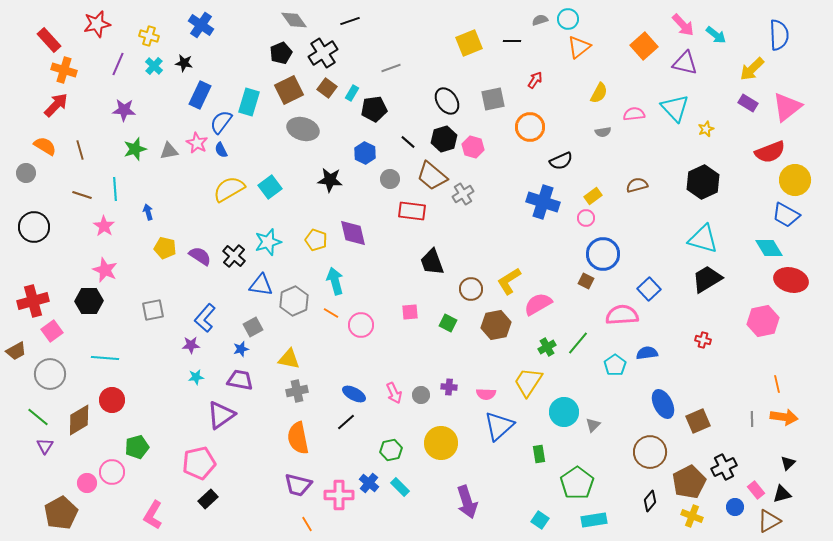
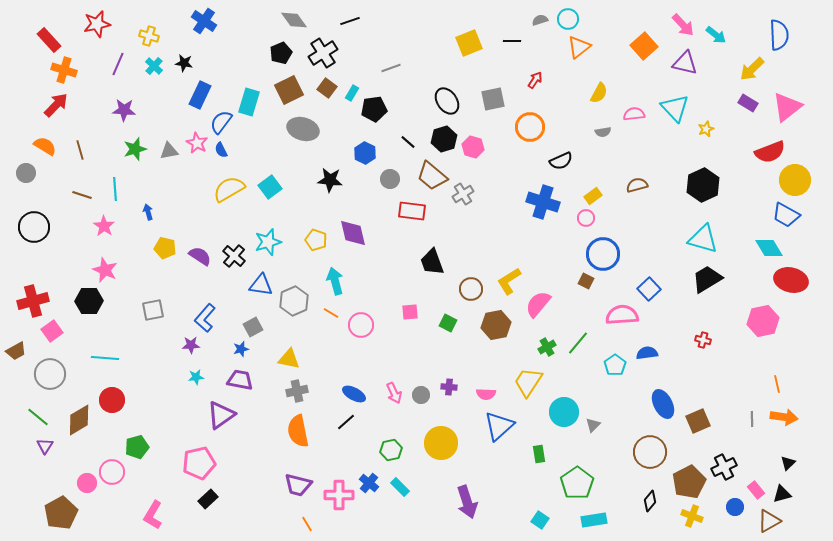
blue cross at (201, 25): moved 3 px right, 4 px up
black hexagon at (703, 182): moved 3 px down
pink semicircle at (538, 304): rotated 20 degrees counterclockwise
orange semicircle at (298, 438): moved 7 px up
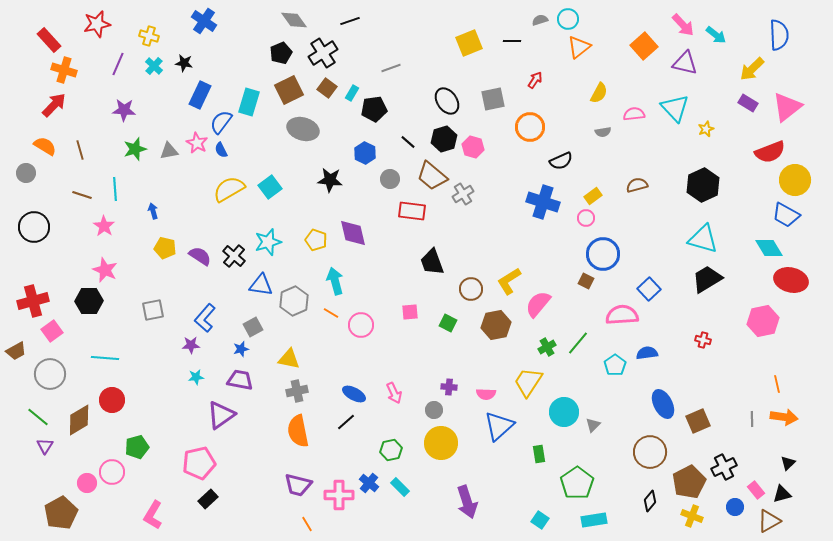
red arrow at (56, 105): moved 2 px left
blue arrow at (148, 212): moved 5 px right, 1 px up
gray circle at (421, 395): moved 13 px right, 15 px down
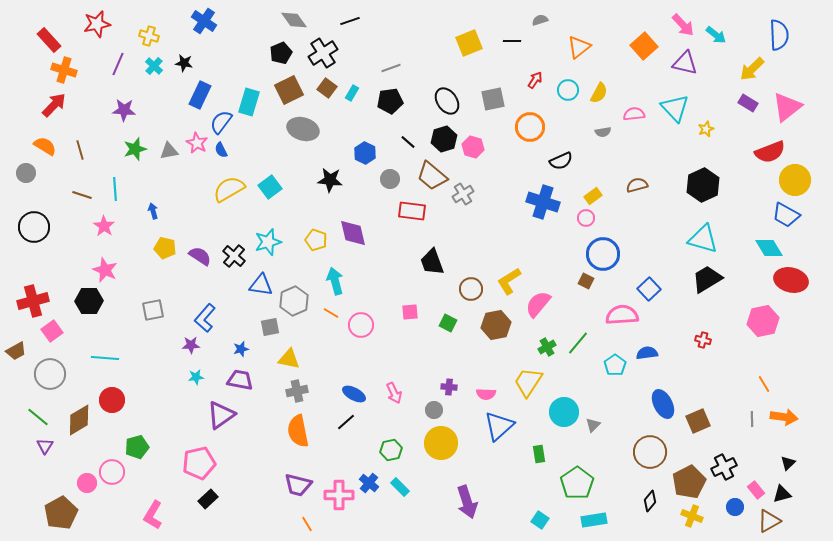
cyan circle at (568, 19): moved 71 px down
black pentagon at (374, 109): moved 16 px right, 8 px up
gray square at (253, 327): moved 17 px right; rotated 18 degrees clockwise
orange line at (777, 384): moved 13 px left; rotated 18 degrees counterclockwise
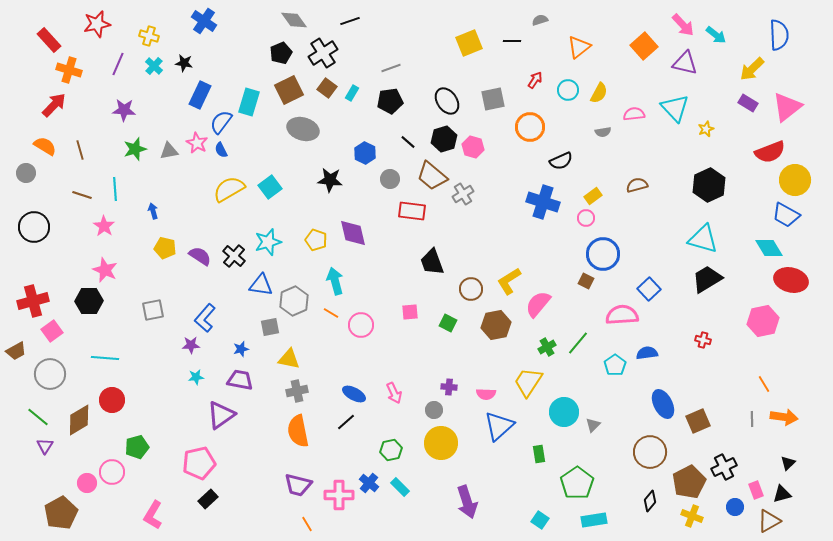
orange cross at (64, 70): moved 5 px right
black hexagon at (703, 185): moved 6 px right
pink rectangle at (756, 490): rotated 18 degrees clockwise
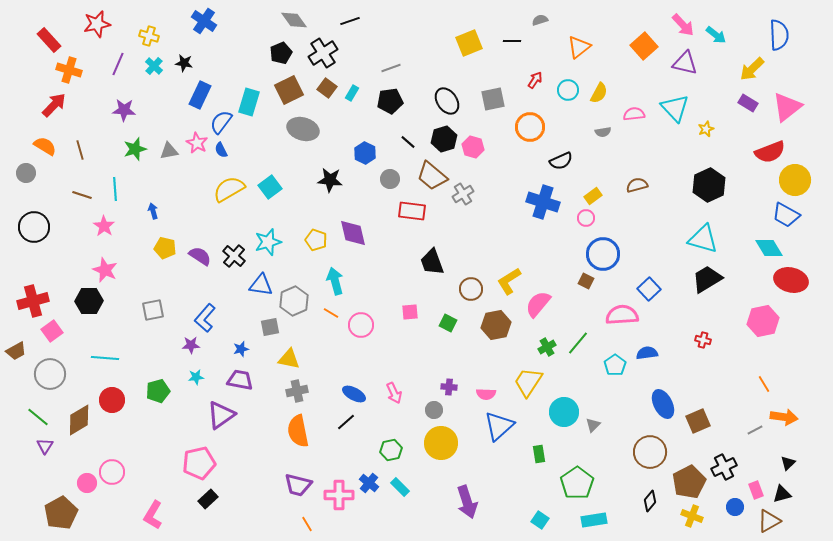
gray line at (752, 419): moved 3 px right, 11 px down; rotated 63 degrees clockwise
green pentagon at (137, 447): moved 21 px right, 56 px up
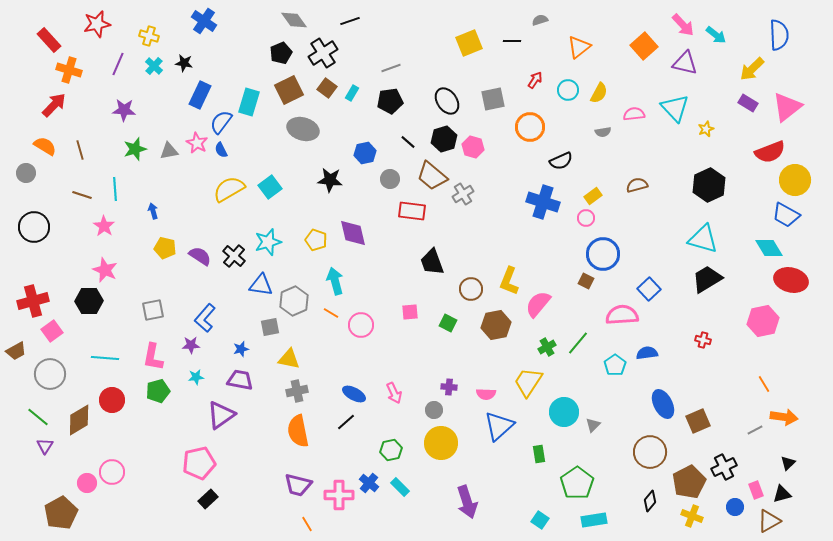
blue hexagon at (365, 153): rotated 20 degrees clockwise
yellow L-shape at (509, 281): rotated 36 degrees counterclockwise
pink L-shape at (153, 515): moved 158 px up; rotated 20 degrees counterclockwise
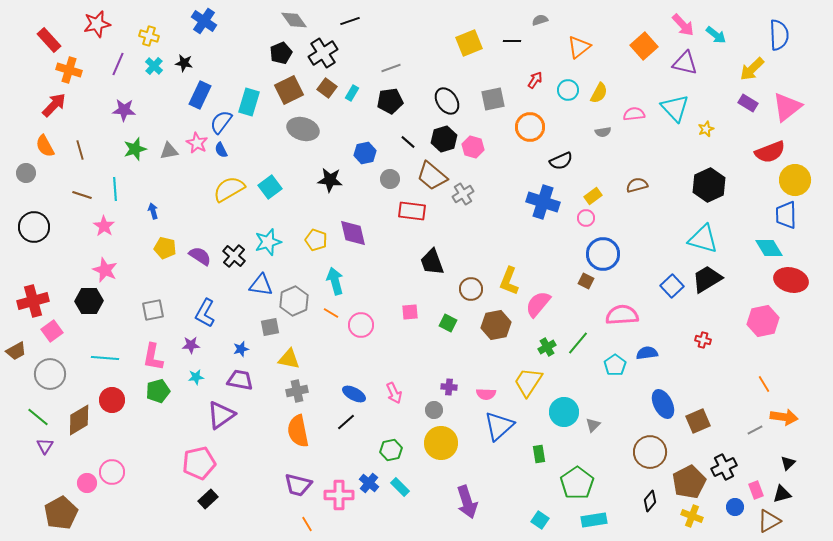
orange semicircle at (45, 146): rotated 150 degrees counterclockwise
blue trapezoid at (786, 215): rotated 60 degrees clockwise
blue square at (649, 289): moved 23 px right, 3 px up
blue L-shape at (205, 318): moved 5 px up; rotated 12 degrees counterclockwise
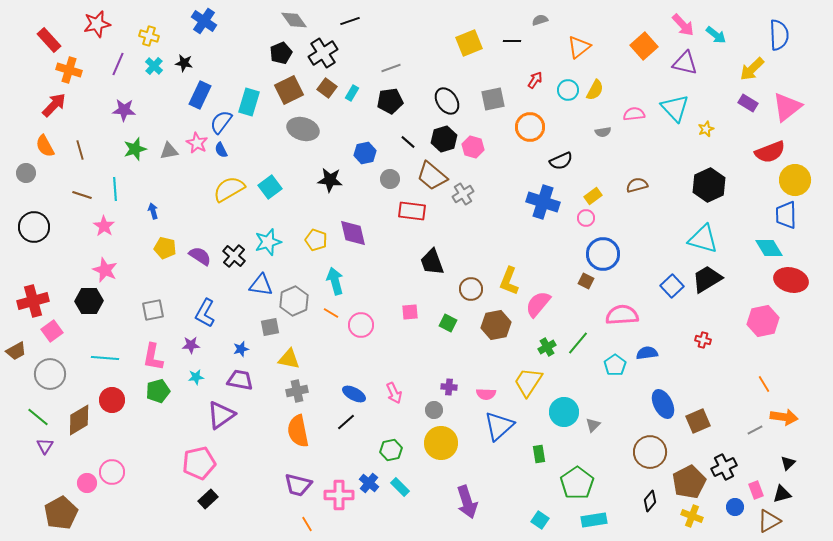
yellow semicircle at (599, 93): moved 4 px left, 3 px up
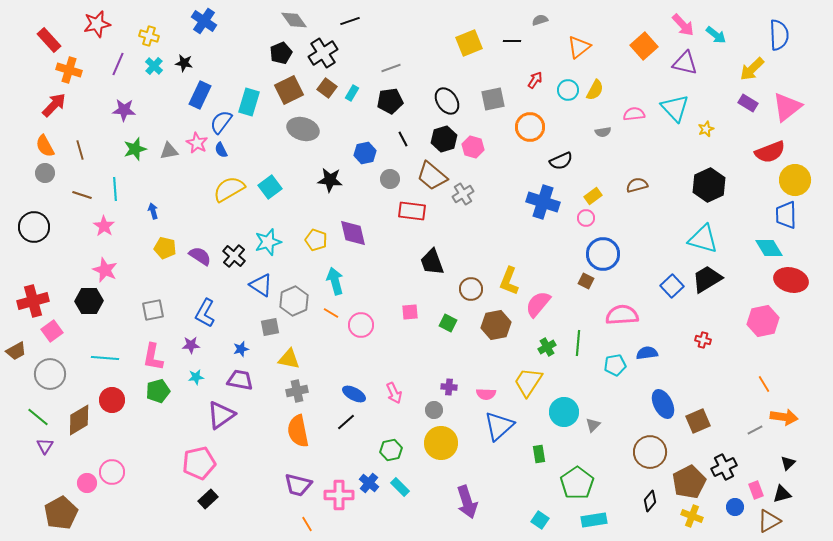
black line at (408, 142): moved 5 px left, 3 px up; rotated 21 degrees clockwise
gray circle at (26, 173): moved 19 px right
blue triangle at (261, 285): rotated 25 degrees clockwise
green line at (578, 343): rotated 35 degrees counterclockwise
cyan pentagon at (615, 365): rotated 25 degrees clockwise
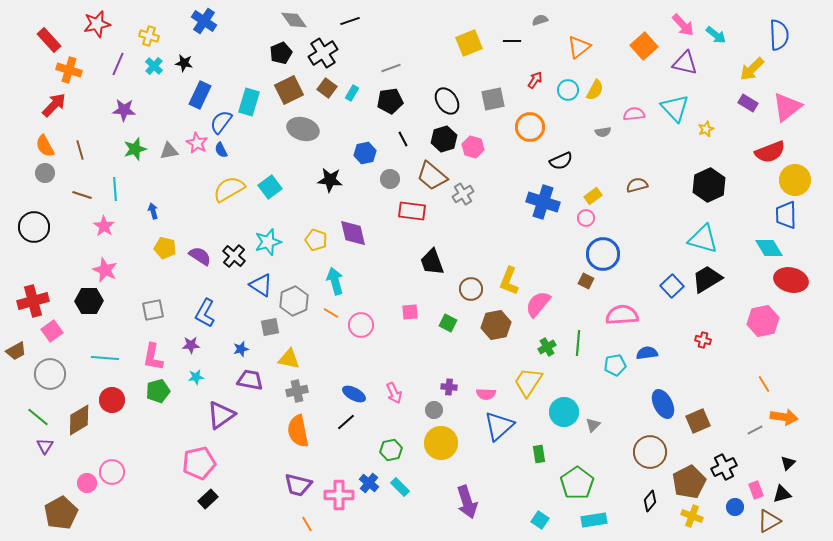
purple trapezoid at (240, 380): moved 10 px right
